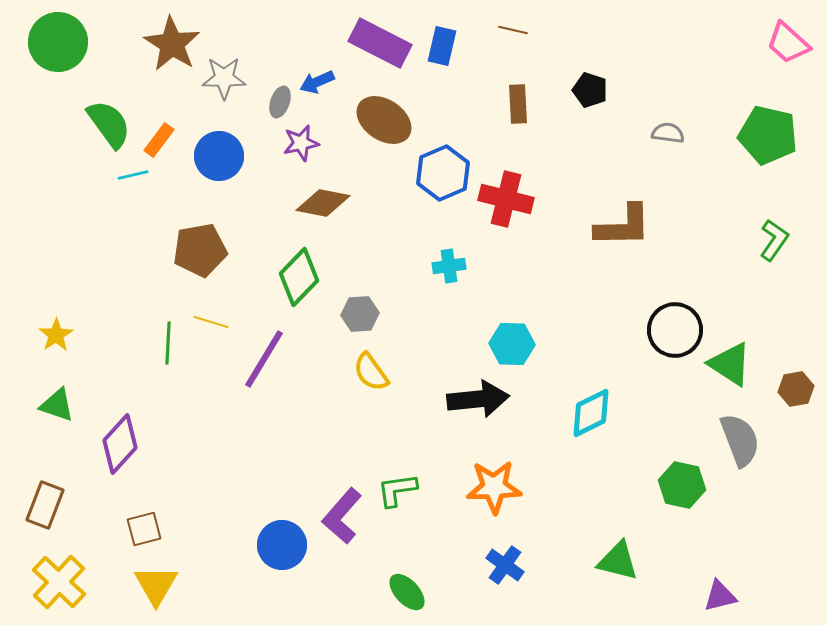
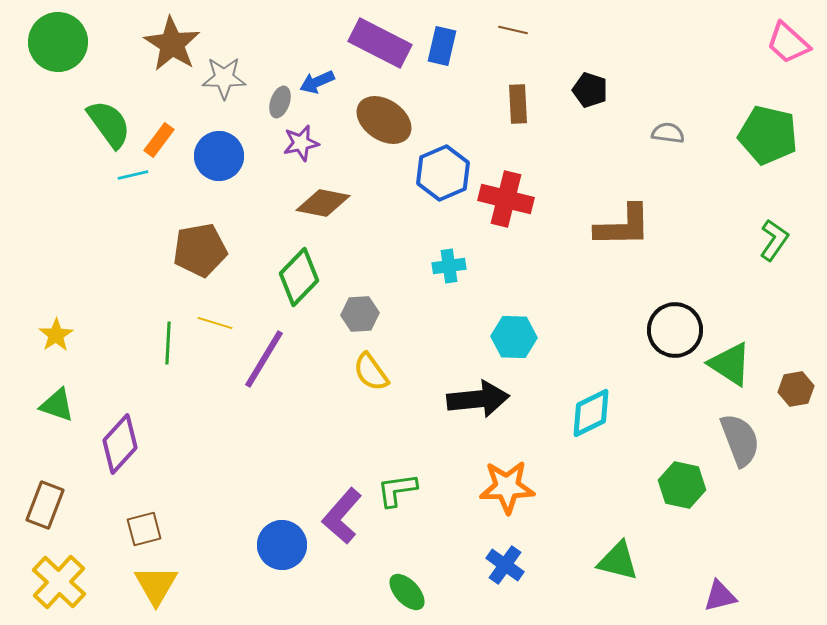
yellow line at (211, 322): moved 4 px right, 1 px down
cyan hexagon at (512, 344): moved 2 px right, 7 px up
orange star at (494, 487): moved 13 px right
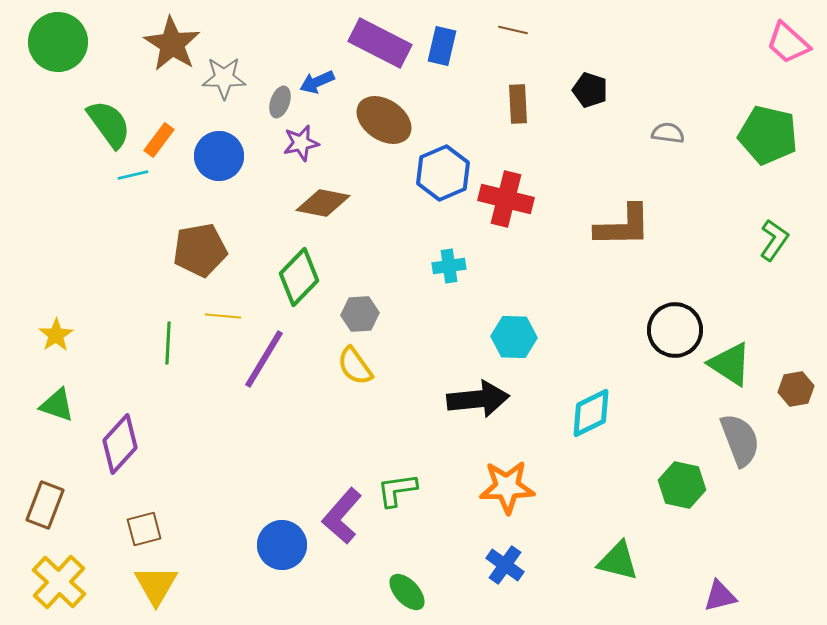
yellow line at (215, 323): moved 8 px right, 7 px up; rotated 12 degrees counterclockwise
yellow semicircle at (371, 372): moved 16 px left, 6 px up
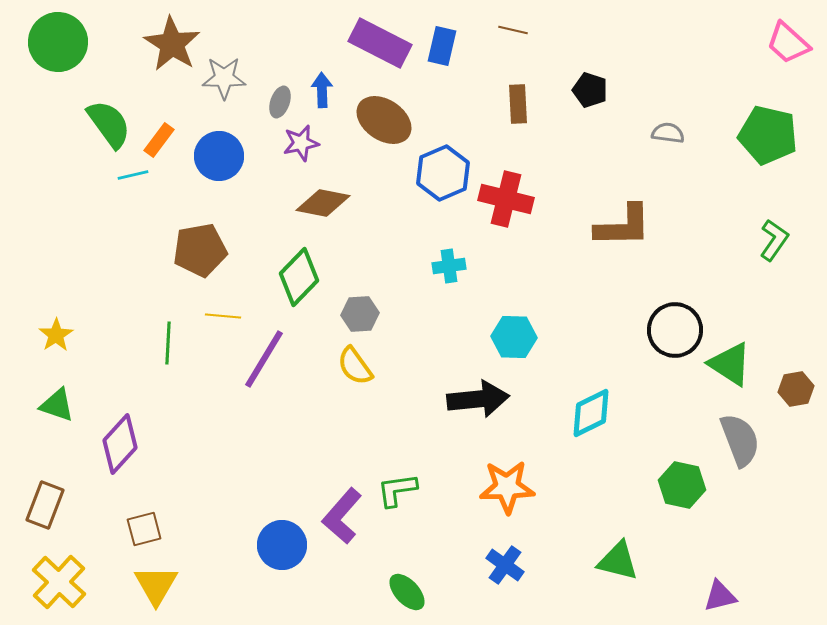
blue arrow at (317, 82): moved 5 px right, 8 px down; rotated 112 degrees clockwise
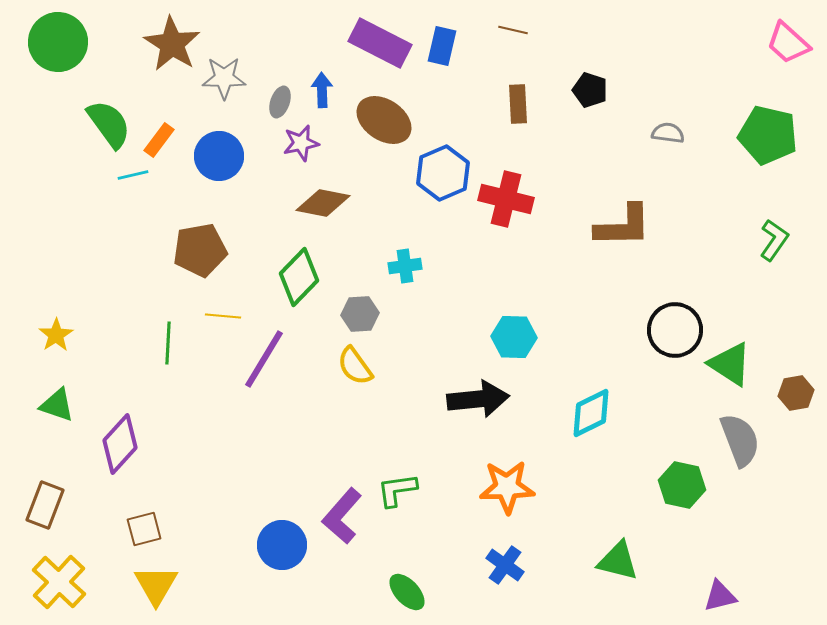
cyan cross at (449, 266): moved 44 px left
brown hexagon at (796, 389): moved 4 px down
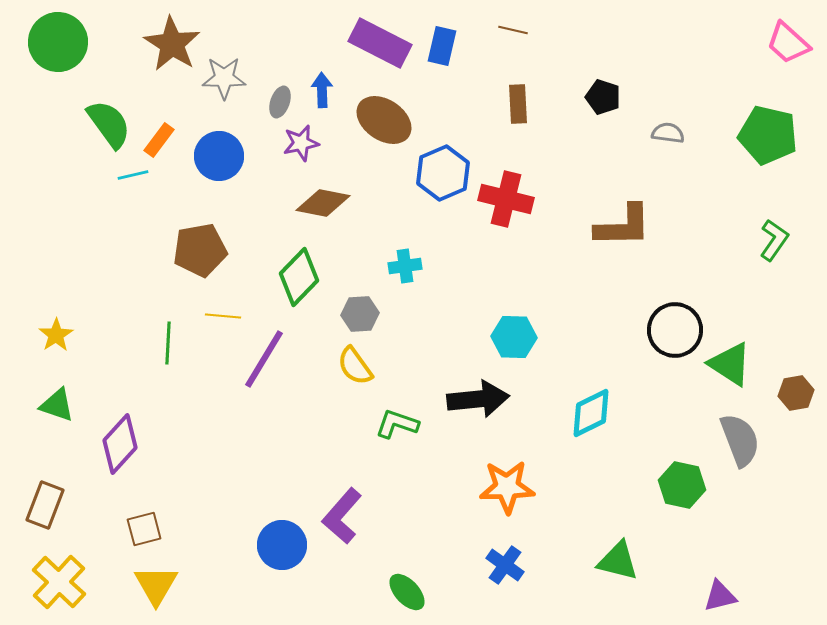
black pentagon at (590, 90): moved 13 px right, 7 px down
green L-shape at (397, 490): moved 66 px up; rotated 27 degrees clockwise
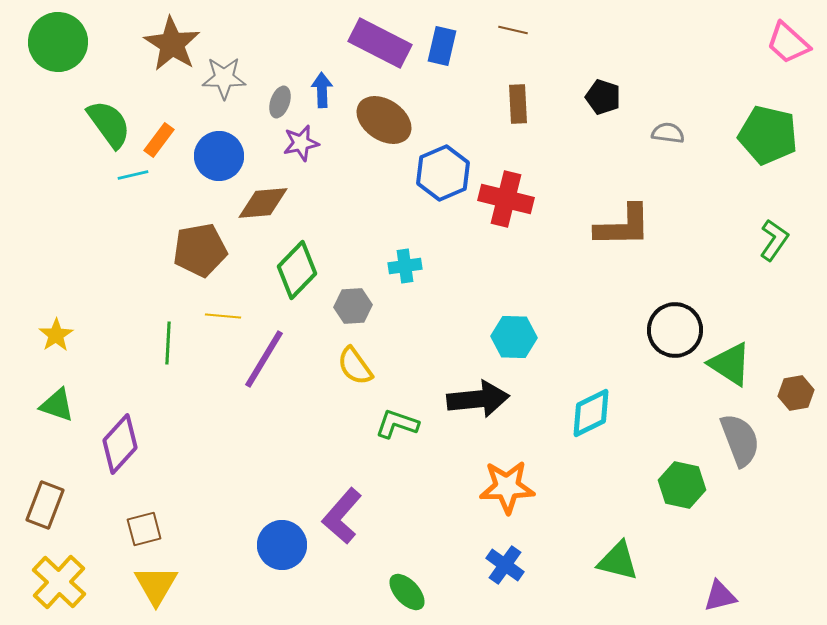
brown diamond at (323, 203): moved 60 px left; rotated 16 degrees counterclockwise
green diamond at (299, 277): moved 2 px left, 7 px up
gray hexagon at (360, 314): moved 7 px left, 8 px up
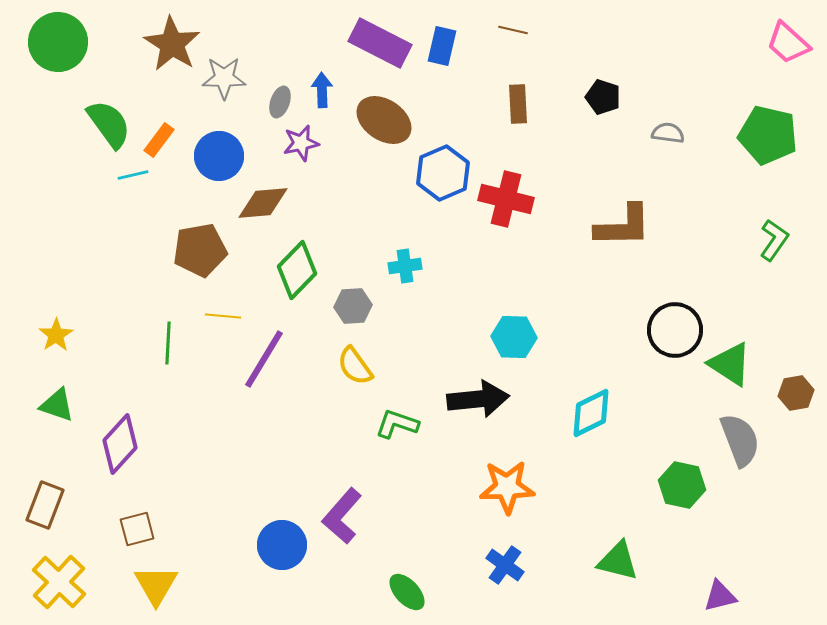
brown square at (144, 529): moved 7 px left
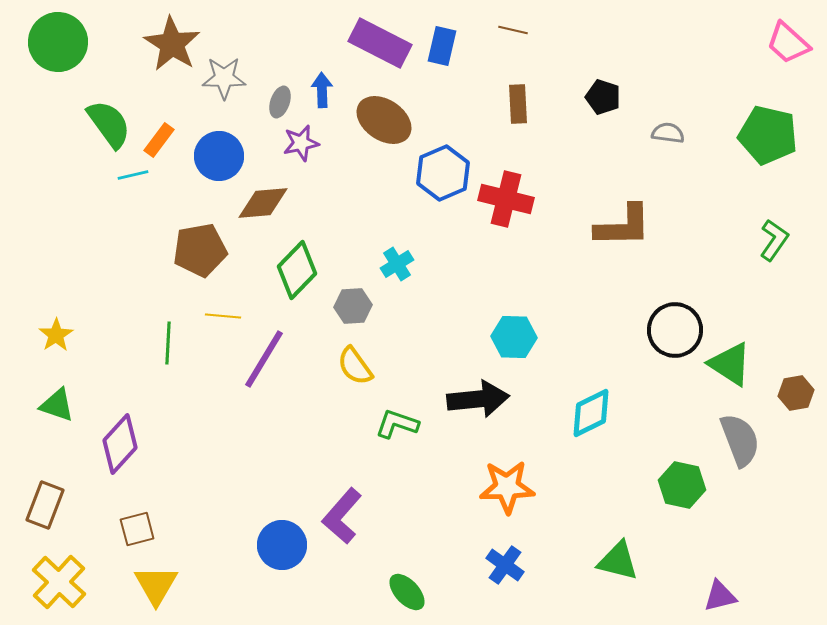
cyan cross at (405, 266): moved 8 px left, 2 px up; rotated 24 degrees counterclockwise
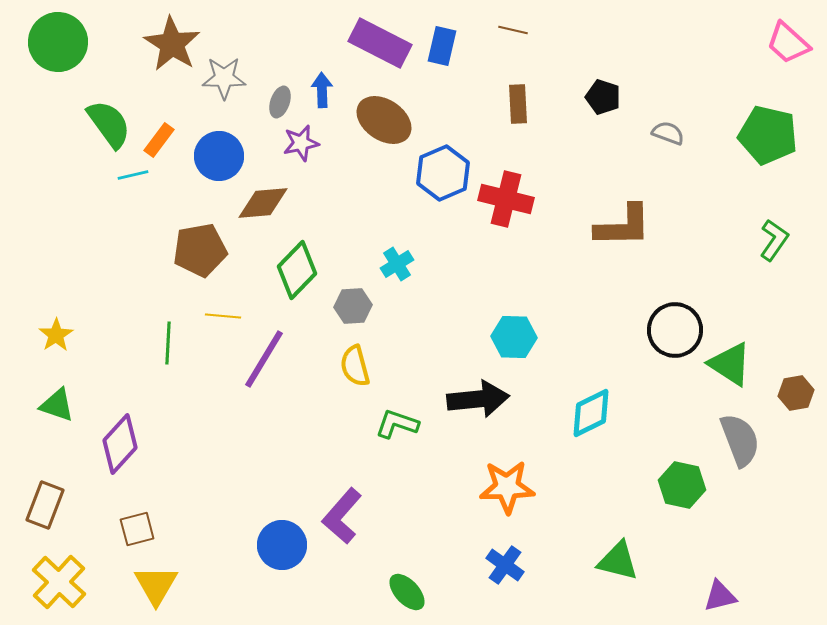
gray semicircle at (668, 133): rotated 12 degrees clockwise
yellow semicircle at (355, 366): rotated 21 degrees clockwise
